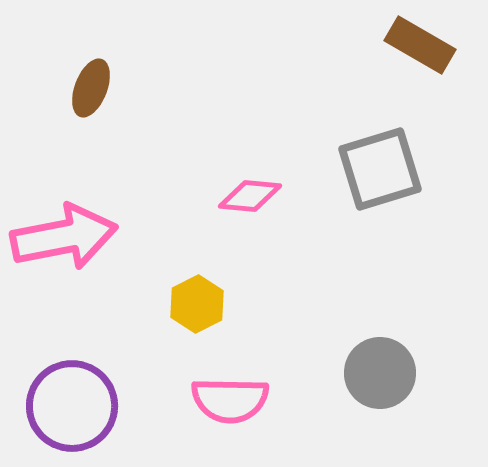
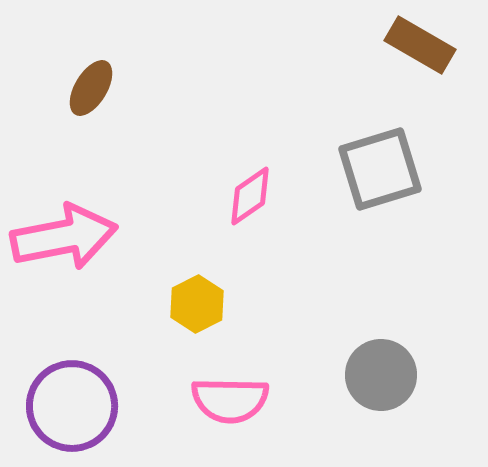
brown ellipse: rotated 10 degrees clockwise
pink diamond: rotated 40 degrees counterclockwise
gray circle: moved 1 px right, 2 px down
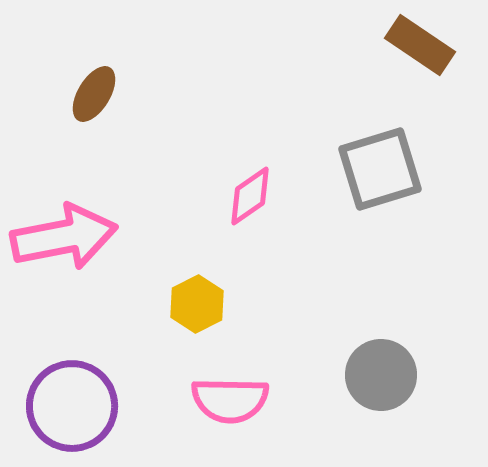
brown rectangle: rotated 4 degrees clockwise
brown ellipse: moved 3 px right, 6 px down
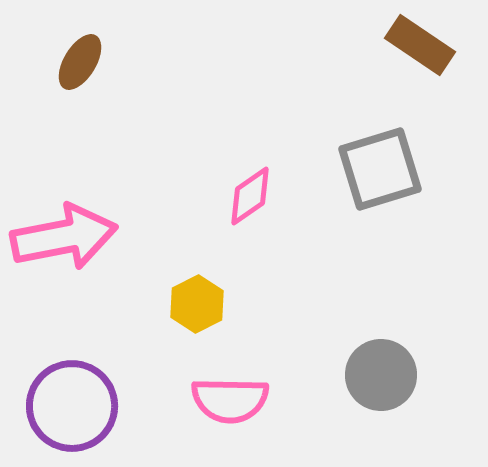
brown ellipse: moved 14 px left, 32 px up
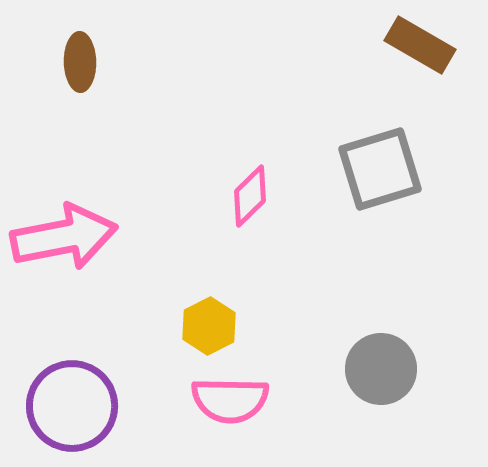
brown rectangle: rotated 4 degrees counterclockwise
brown ellipse: rotated 32 degrees counterclockwise
pink diamond: rotated 10 degrees counterclockwise
yellow hexagon: moved 12 px right, 22 px down
gray circle: moved 6 px up
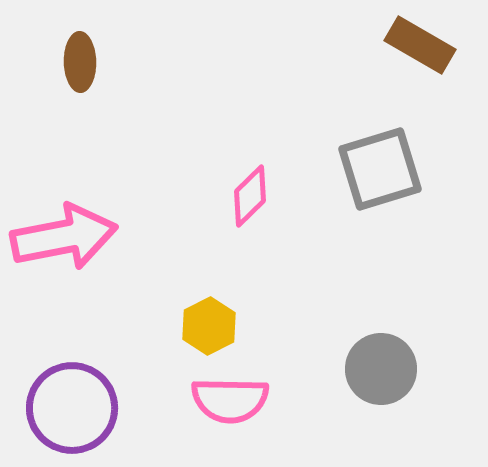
purple circle: moved 2 px down
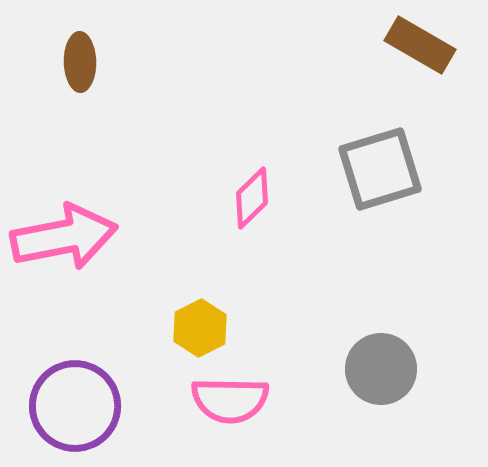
pink diamond: moved 2 px right, 2 px down
yellow hexagon: moved 9 px left, 2 px down
purple circle: moved 3 px right, 2 px up
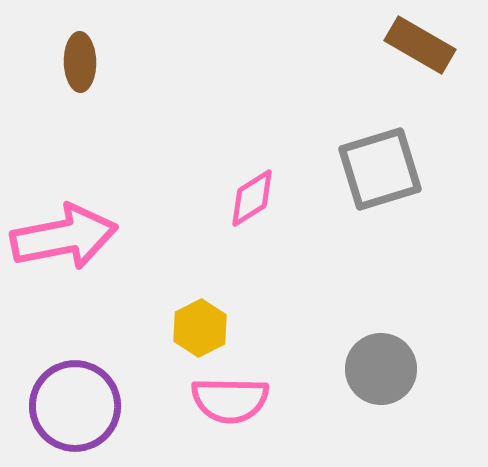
pink diamond: rotated 12 degrees clockwise
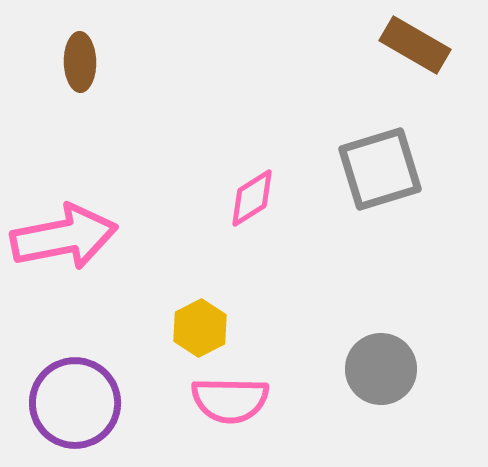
brown rectangle: moved 5 px left
purple circle: moved 3 px up
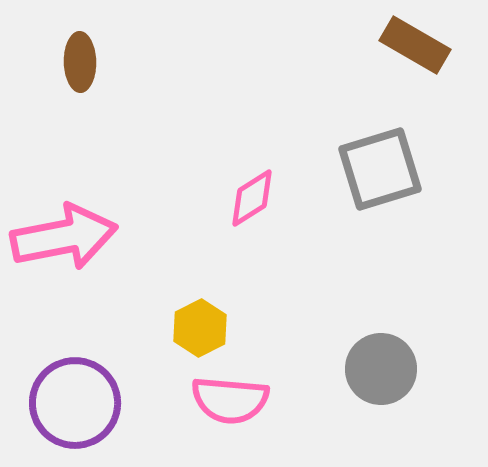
pink semicircle: rotated 4 degrees clockwise
